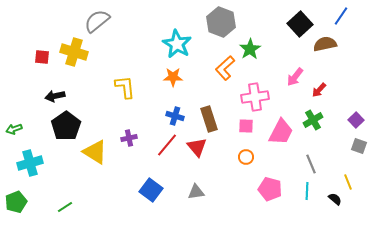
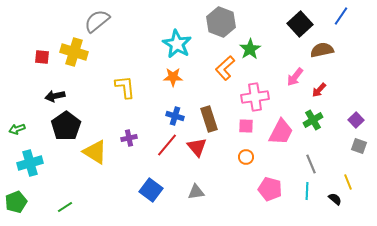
brown semicircle: moved 3 px left, 6 px down
green arrow: moved 3 px right
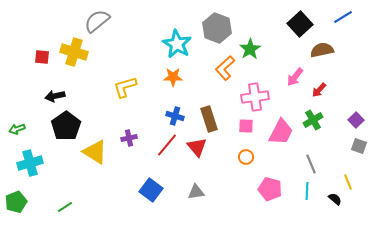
blue line: moved 2 px right, 1 px down; rotated 24 degrees clockwise
gray hexagon: moved 4 px left, 6 px down
yellow L-shape: rotated 100 degrees counterclockwise
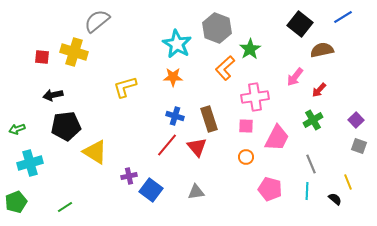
black square: rotated 10 degrees counterclockwise
black arrow: moved 2 px left, 1 px up
black pentagon: rotated 28 degrees clockwise
pink trapezoid: moved 4 px left, 6 px down
purple cross: moved 38 px down
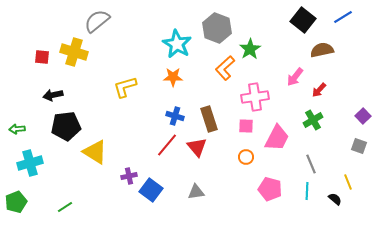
black square: moved 3 px right, 4 px up
purple square: moved 7 px right, 4 px up
green arrow: rotated 14 degrees clockwise
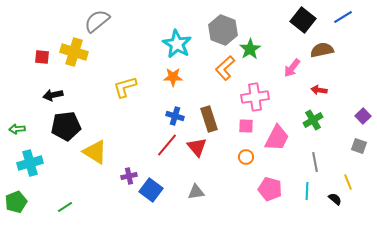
gray hexagon: moved 6 px right, 2 px down
pink arrow: moved 3 px left, 9 px up
red arrow: rotated 56 degrees clockwise
gray line: moved 4 px right, 2 px up; rotated 12 degrees clockwise
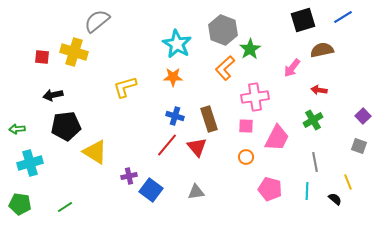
black square: rotated 35 degrees clockwise
green pentagon: moved 4 px right, 2 px down; rotated 30 degrees clockwise
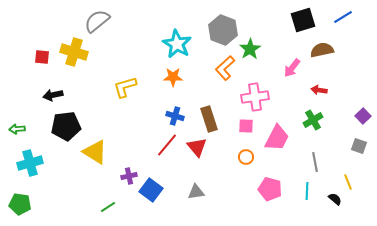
green line: moved 43 px right
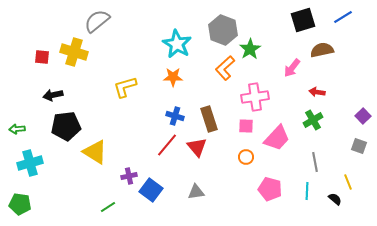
red arrow: moved 2 px left, 2 px down
pink trapezoid: rotated 16 degrees clockwise
